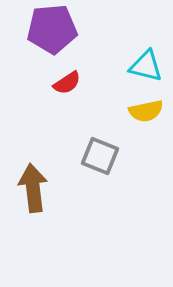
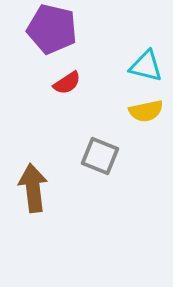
purple pentagon: rotated 18 degrees clockwise
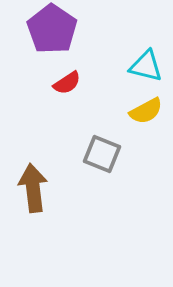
purple pentagon: rotated 21 degrees clockwise
yellow semicircle: rotated 16 degrees counterclockwise
gray square: moved 2 px right, 2 px up
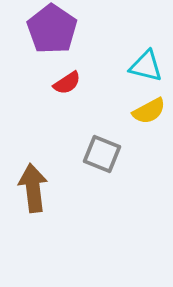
yellow semicircle: moved 3 px right
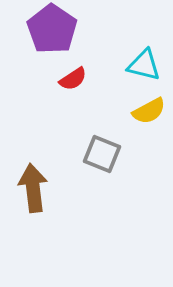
cyan triangle: moved 2 px left, 1 px up
red semicircle: moved 6 px right, 4 px up
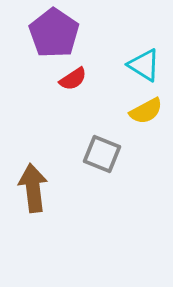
purple pentagon: moved 2 px right, 4 px down
cyan triangle: rotated 18 degrees clockwise
yellow semicircle: moved 3 px left
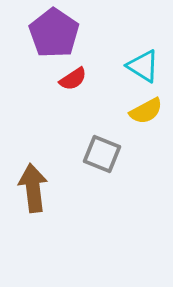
cyan triangle: moved 1 px left, 1 px down
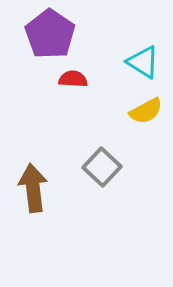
purple pentagon: moved 4 px left, 1 px down
cyan triangle: moved 4 px up
red semicircle: rotated 144 degrees counterclockwise
gray square: moved 13 px down; rotated 21 degrees clockwise
